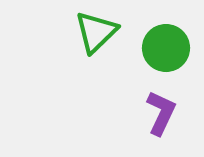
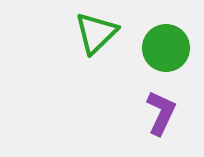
green triangle: moved 1 px down
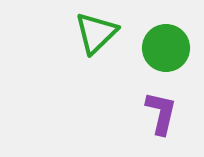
purple L-shape: rotated 12 degrees counterclockwise
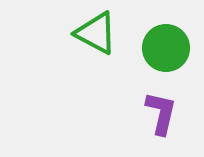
green triangle: rotated 48 degrees counterclockwise
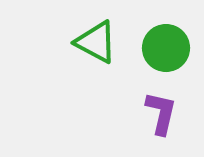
green triangle: moved 9 px down
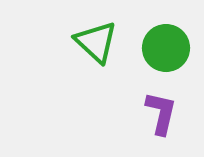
green triangle: rotated 15 degrees clockwise
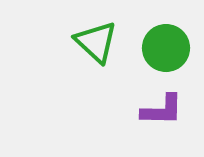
purple L-shape: moved 1 px right, 3 px up; rotated 78 degrees clockwise
